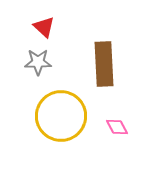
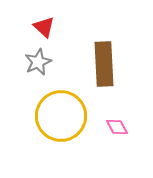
gray star: rotated 24 degrees counterclockwise
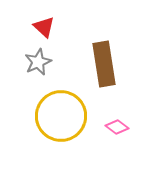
brown rectangle: rotated 6 degrees counterclockwise
pink diamond: rotated 25 degrees counterclockwise
